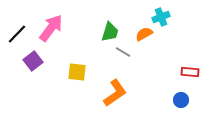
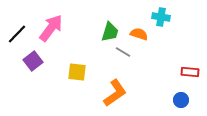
cyan cross: rotated 30 degrees clockwise
orange semicircle: moved 5 px left; rotated 48 degrees clockwise
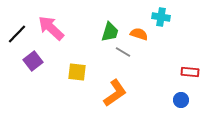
pink arrow: rotated 84 degrees counterclockwise
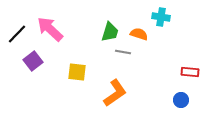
pink arrow: moved 1 px left, 1 px down
gray line: rotated 21 degrees counterclockwise
